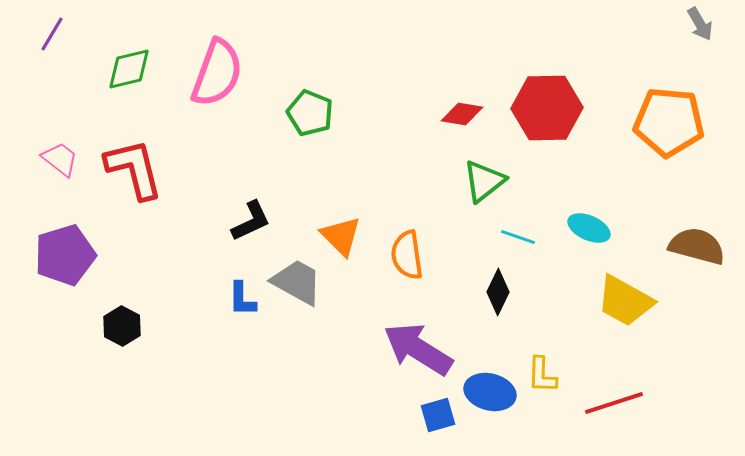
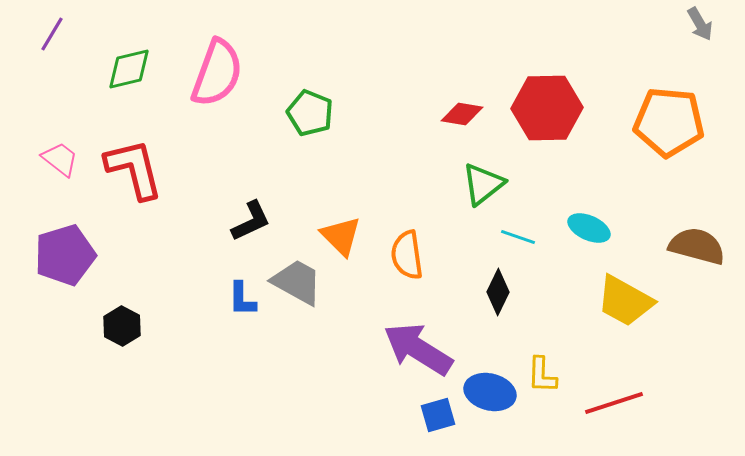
green triangle: moved 1 px left, 3 px down
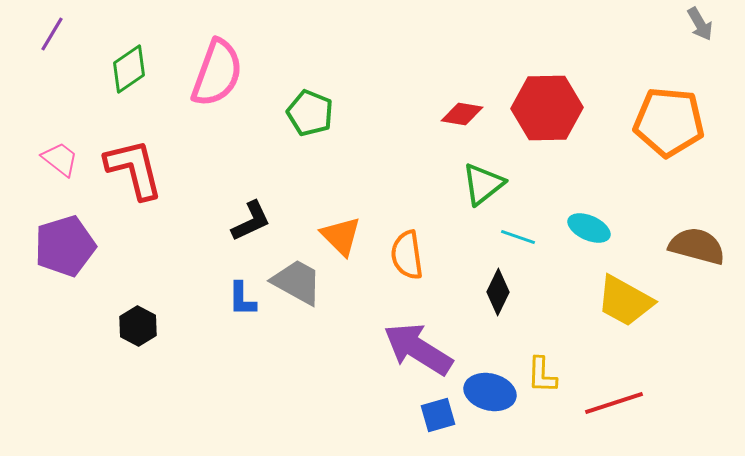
green diamond: rotated 21 degrees counterclockwise
purple pentagon: moved 9 px up
black hexagon: moved 16 px right
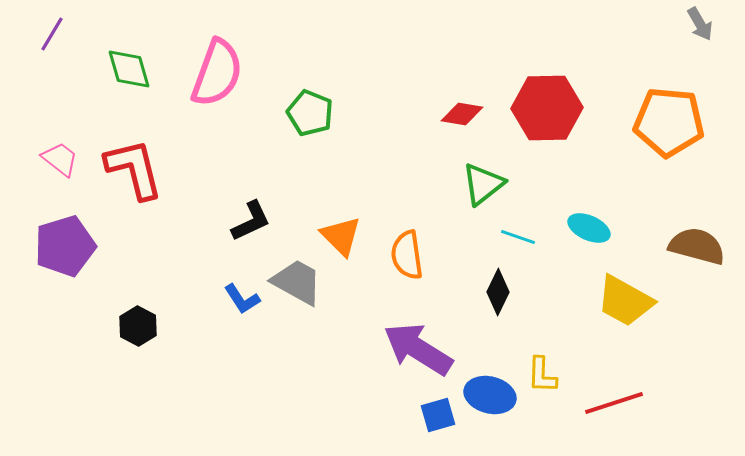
green diamond: rotated 72 degrees counterclockwise
blue L-shape: rotated 33 degrees counterclockwise
blue ellipse: moved 3 px down
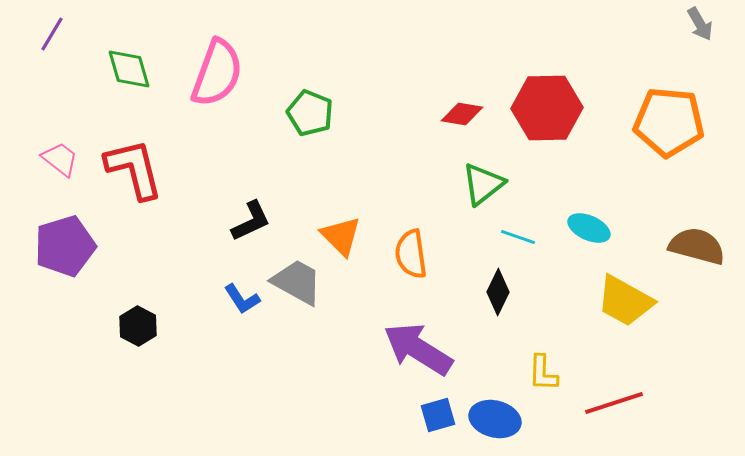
orange semicircle: moved 4 px right, 1 px up
yellow L-shape: moved 1 px right, 2 px up
blue ellipse: moved 5 px right, 24 px down
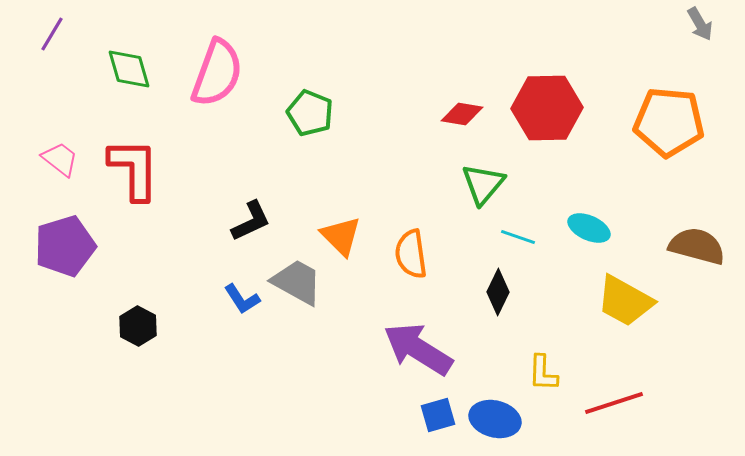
red L-shape: rotated 14 degrees clockwise
green triangle: rotated 12 degrees counterclockwise
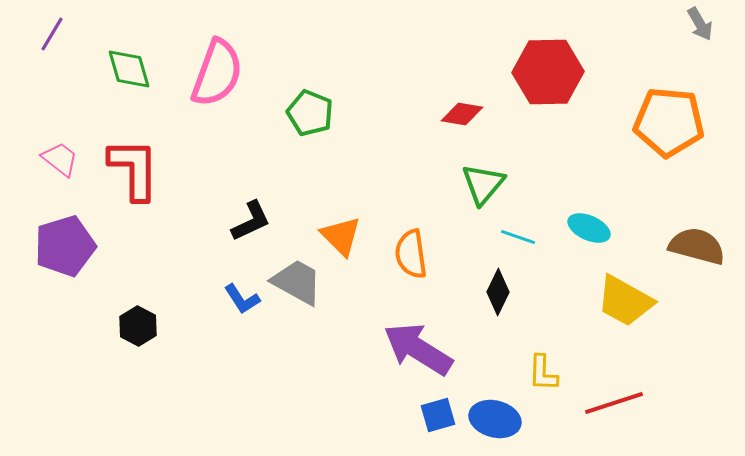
red hexagon: moved 1 px right, 36 px up
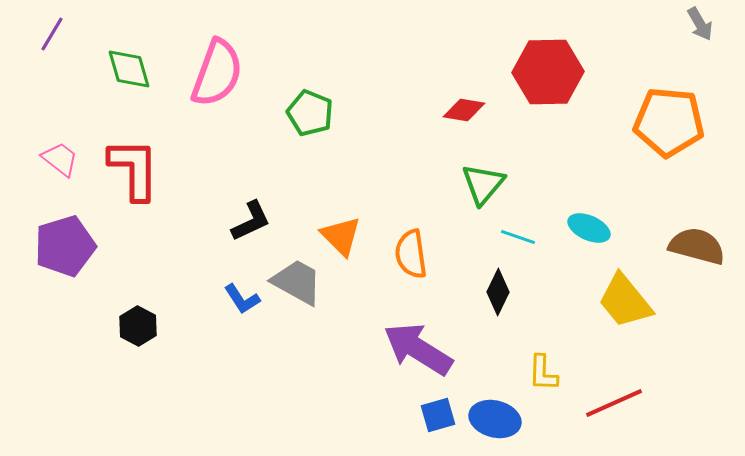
red diamond: moved 2 px right, 4 px up
yellow trapezoid: rotated 22 degrees clockwise
red line: rotated 6 degrees counterclockwise
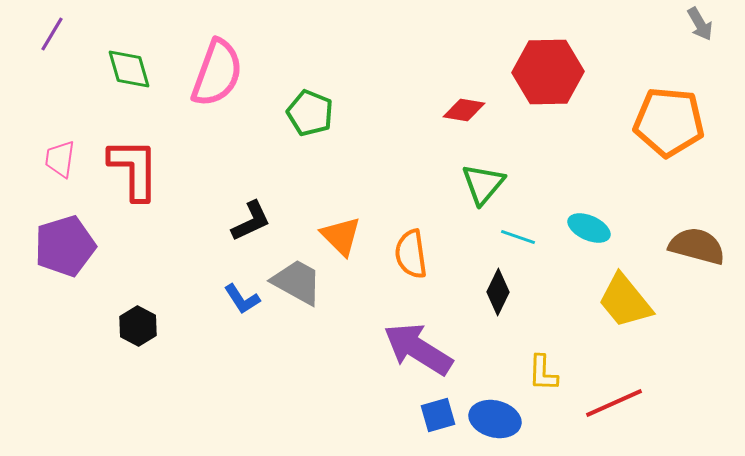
pink trapezoid: rotated 120 degrees counterclockwise
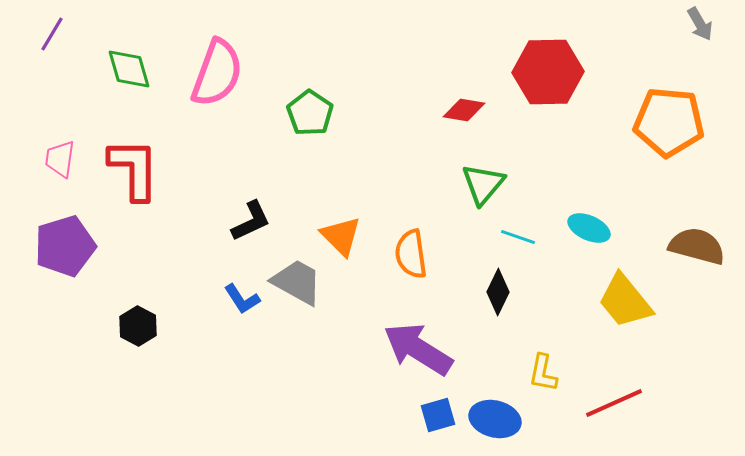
green pentagon: rotated 12 degrees clockwise
yellow L-shape: rotated 9 degrees clockwise
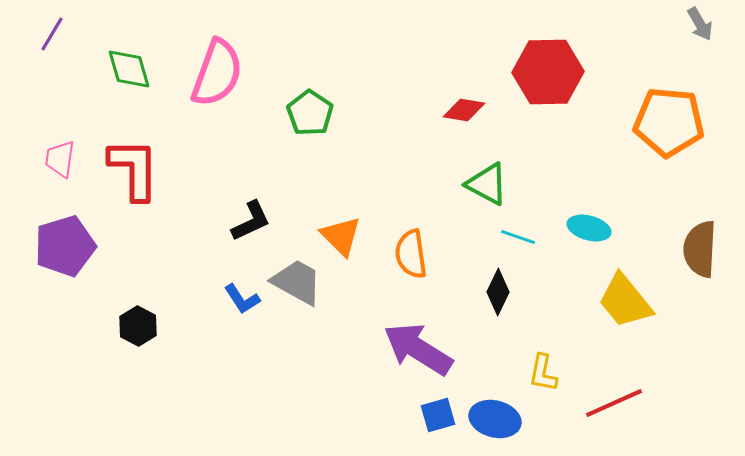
green triangle: moved 4 px right; rotated 42 degrees counterclockwise
cyan ellipse: rotated 9 degrees counterclockwise
brown semicircle: moved 3 px right, 3 px down; rotated 102 degrees counterclockwise
